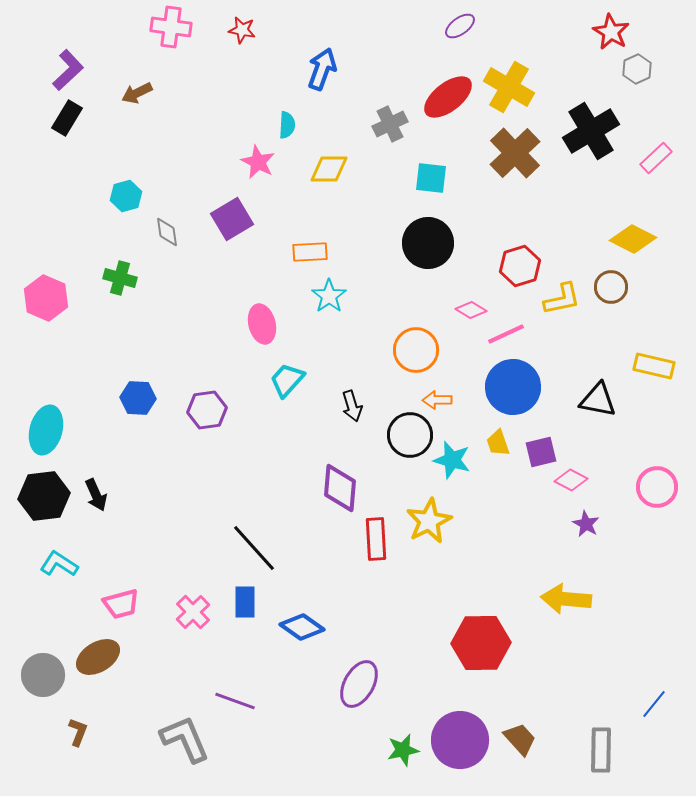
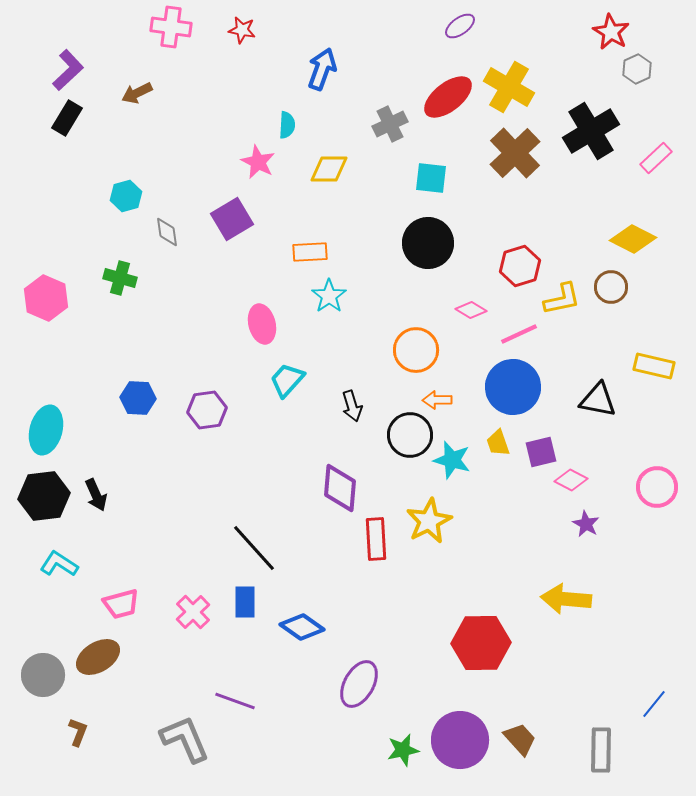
pink line at (506, 334): moved 13 px right
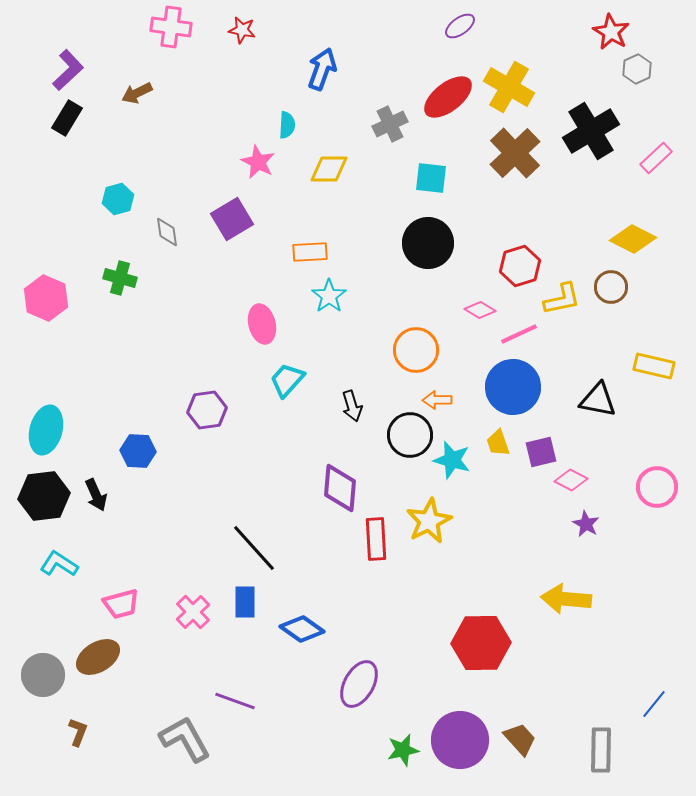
cyan hexagon at (126, 196): moved 8 px left, 3 px down
pink diamond at (471, 310): moved 9 px right
blue hexagon at (138, 398): moved 53 px down
blue diamond at (302, 627): moved 2 px down
gray L-shape at (185, 739): rotated 6 degrees counterclockwise
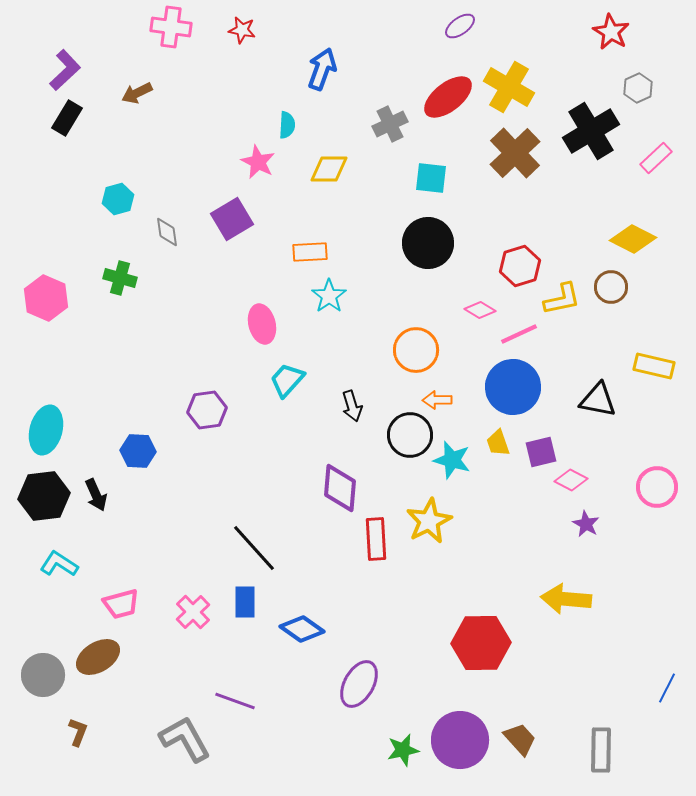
gray hexagon at (637, 69): moved 1 px right, 19 px down
purple L-shape at (68, 70): moved 3 px left
blue line at (654, 704): moved 13 px right, 16 px up; rotated 12 degrees counterclockwise
